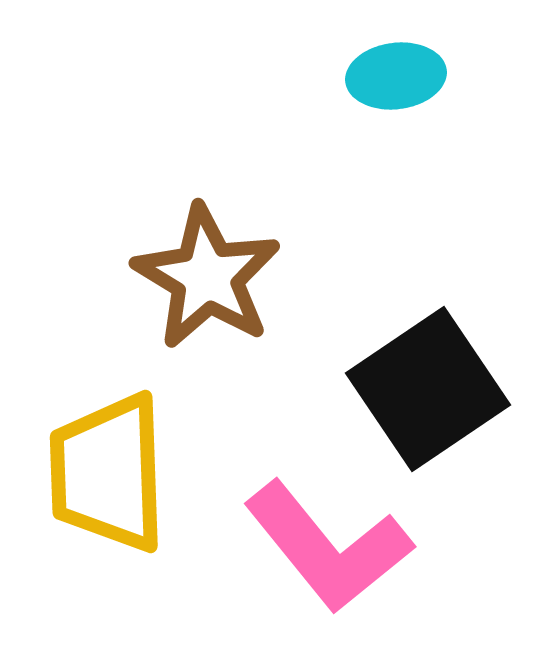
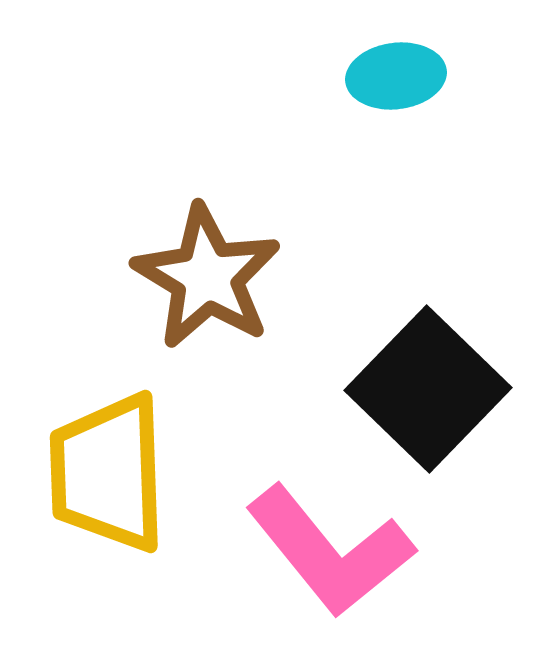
black square: rotated 12 degrees counterclockwise
pink L-shape: moved 2 px right, 4 px down
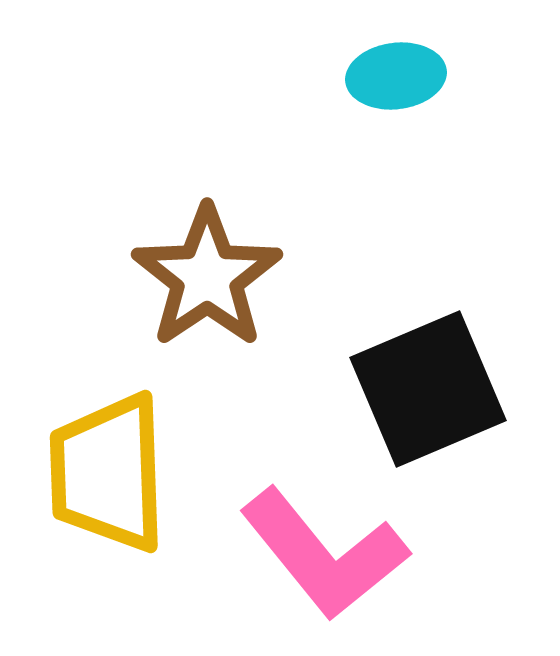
brown star: rotated 7 degrees clockwise
black square: rotated 23 degrees clockwise
pink L-shape: moved 6 px left, 3 px down
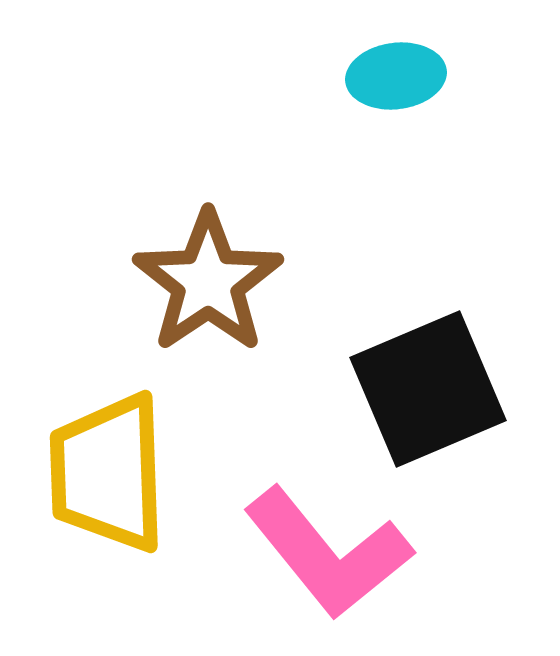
brown star: moved 1 px right, 5 px down
pink L-shape: moved 4 px right, 1 px up
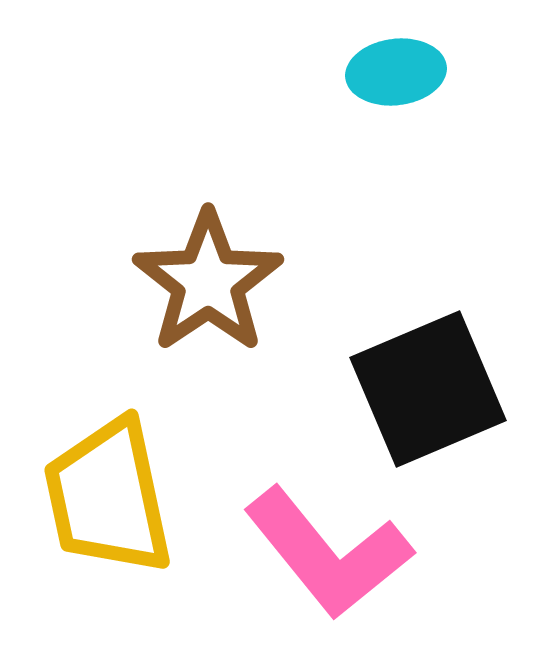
cyan ellipse: moved 4 px up
yellow trapezoid: moved 24 px down; rotated 10 degrees counterclockwise
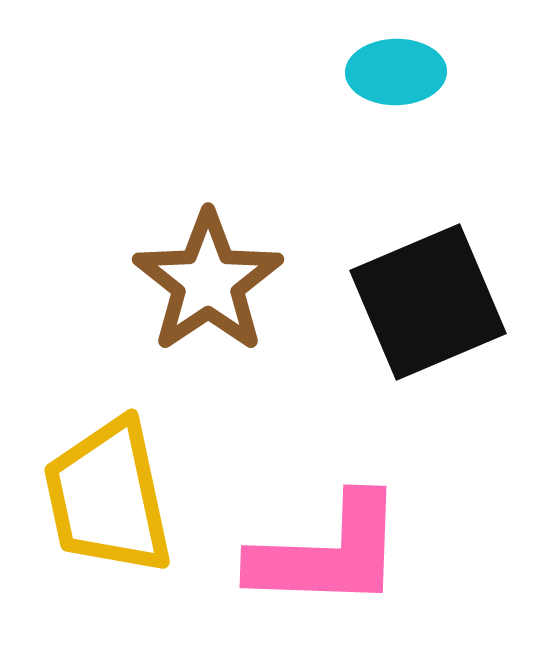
cyan ellipse: rotated 6 degrees clockwise
black square: moved 87 px up
pink L-shape: rotated 49 degrees counterclockwise
